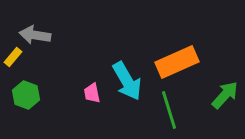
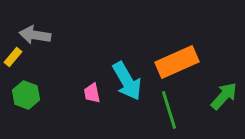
green arrow: moved 1 px left, 1 px down
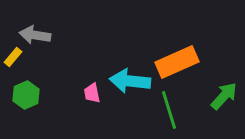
cyan arrow: moved 3 px right; rotated 126 degrees clockwise
green hexagon: rotated 16 degrees clockwise
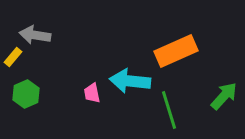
orange rectangle: moved 1 px left, 11 px up
green hexagon: moved 1 px up
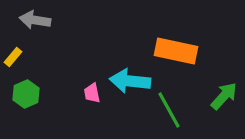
gray arrow: moved 15 px up
orange rectangle: rotated 36 degrees clockwise
green line: rotated 12 degrees counterclockwise
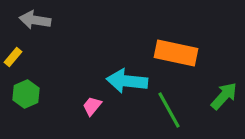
orange rectangle: moved 2 px down
cyan arrow: moved 3 px left
pink trapezoid: moved 13 px down; rotated 50 degrees clockwise
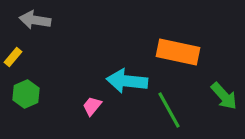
orange rectangle: moved 2 px right, 1 px up
green arrow: rotated 96 degrees clockwise
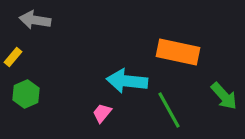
pink trapezoid: moved 10 px right, 7 px down
